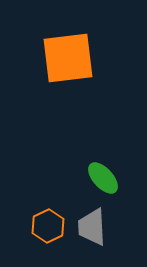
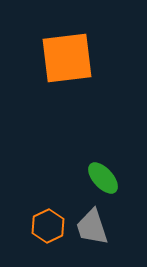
orange square: moved 1 px left
gray trapezoid: rotated 15 degrees counterclockwise
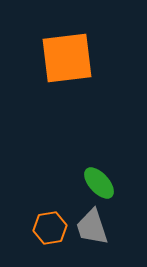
green ellipse: moved 4 px left, 5 px down
orange hexagon: moved 2 px right, 2 px down; rotated 16 degrees clockwise
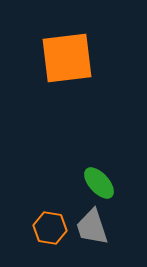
orange hexagon: rotated 20 degrees clockwise
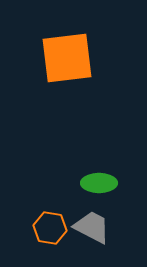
green ellipse: rotated 48 degrees counterclockwise
gray trapezoid: rotated 135 degrees clockwise
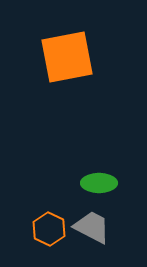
orange square: moved 1 px up; rotated 4 degrees counterclockwise
orange hexagon: moved 1 px left, 1 px down; rotated 16 degrees clockwise
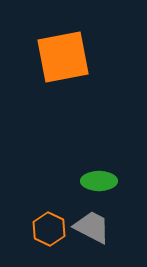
orange square: moved 4 px left
green ellipse: moved 2 px up
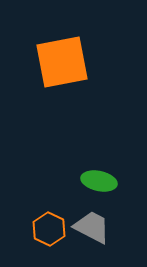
orange square: moved 1 px left, 5 px down
green ellipse: rotated 12 degrees clockwise
